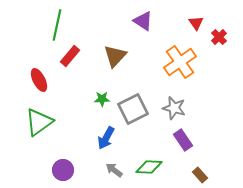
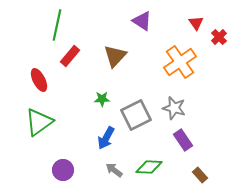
purple triangle: moved 1 px left
gray square: moved 3 px right, 6 px down
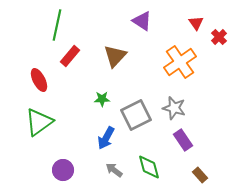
green diamond: rotated 72 degrees clockwise
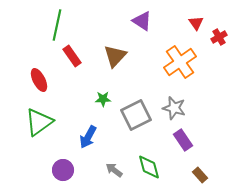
red cross: rotated 14 degrees clockwise
red rectangle: moved 2 px right; rotated 75 degrees counterclockwise
green star: moved 1 px right
blue arrow: moved 18 px left, 1 px up
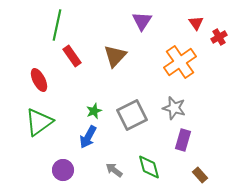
purple triangle: rotated 30 degrees clockwise
green star: moved 9 px left, 12 px down; rotated 21 degrees counterclockwise
gray square: moved 4 px left
purple rectangle: rotated 50 degrees clockwise
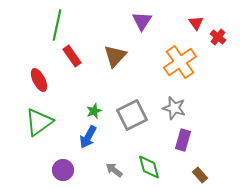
red cross: moved 1 px left; rotated 21 degrees counterclockwise
